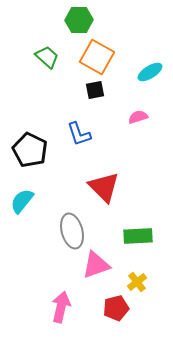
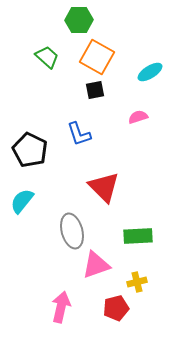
yellow cross: rotated 24 degrees clockwise
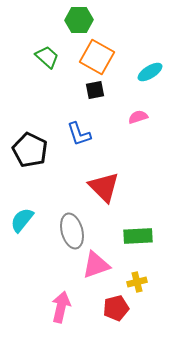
cyan semicircle: moved 19 px down
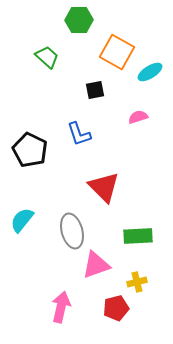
orange square: moved 20 px right, 5 px up
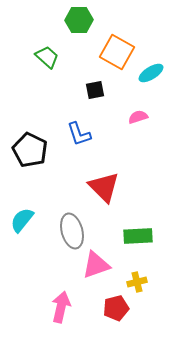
cyan ellipse: moved 1 px right, 1 px down
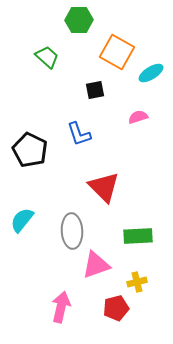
gray ellipse: rotated 12 degrees clockwise
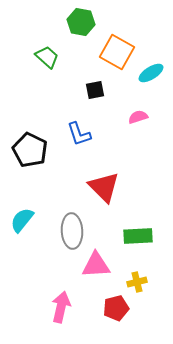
green hexagon: moved 2 px right, 2 px down; rotated 12 degrees clockwise
pink triangle: rotated 16 degrees clockwise
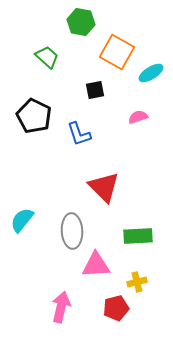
black pentagon: moved 4 px right, 34 px up
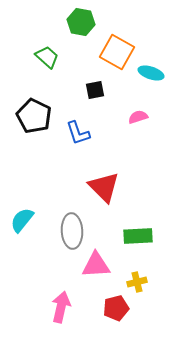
cyan ellipse: rotated 50 degrees clockwise
blue L-shape: moved 1 px left, 1 px up
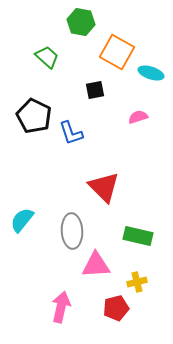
blue L-shape: moved 7 px left
green rectangle: rotated 16 degrees clockwise
